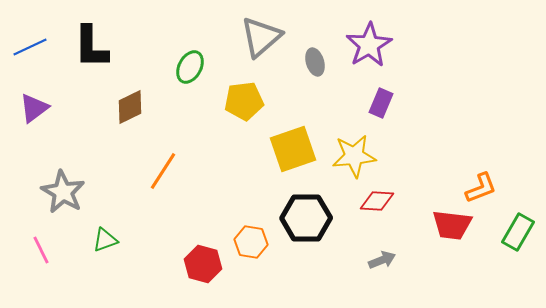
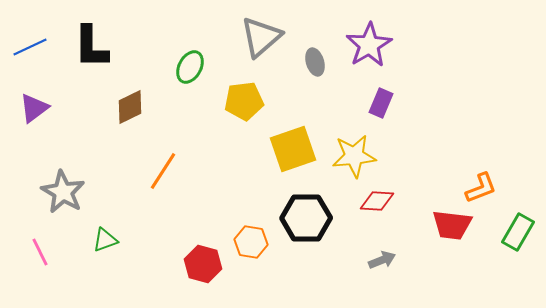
pink line: moved 1 px left, 2 px down
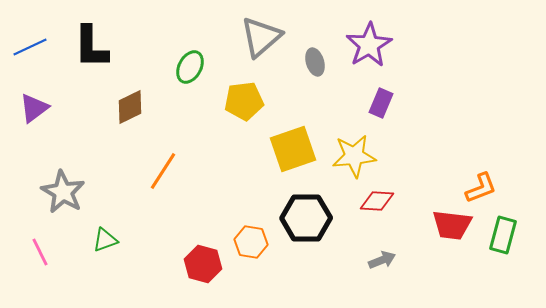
green rectangle: moved 15 px left, 3 px down; rotated 15 degrees counterclockwise
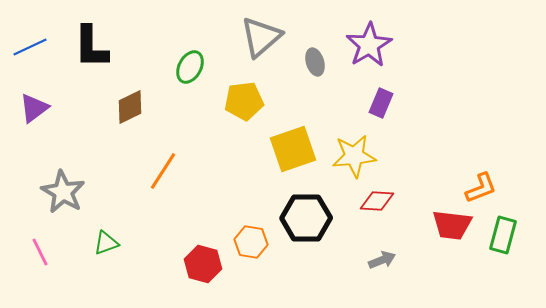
green triangle: moved 1 px right, 3 px down
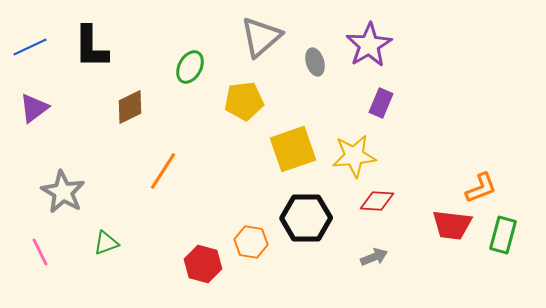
gray arrow: moved 8 px left, 3 px up
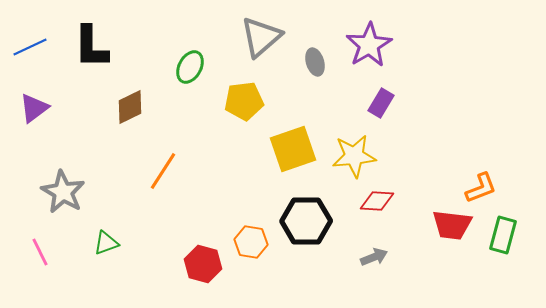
purple rectangle: rotated 8 degrees clockwise
black hexagon: moved 3 px down
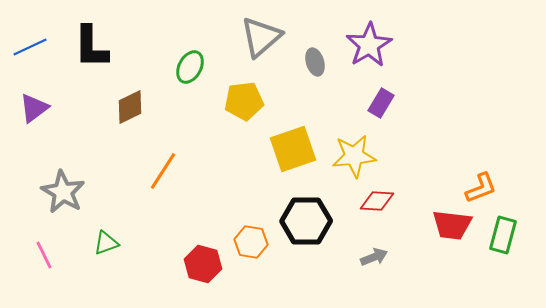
pink line: moved 4 px right, 3 px down
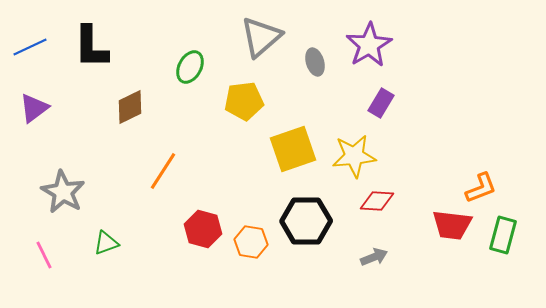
red hexagon: moved 35 px up
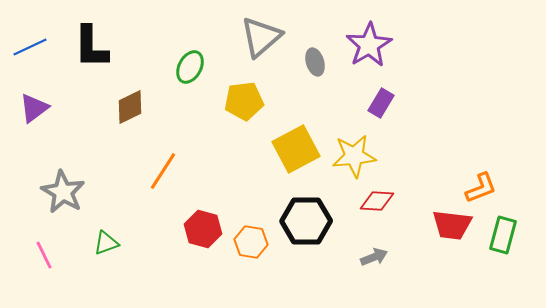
yellow square: moved 3 px right; rotated 9 degrees counterclockwise
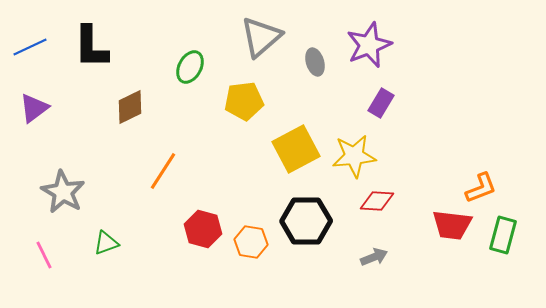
purple star: rotated 9 degrees clockwise
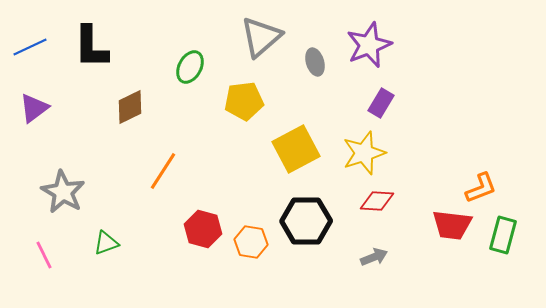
yellow star: moved 10 px right, 3 px up; rotated 12 degrees counterclockwise
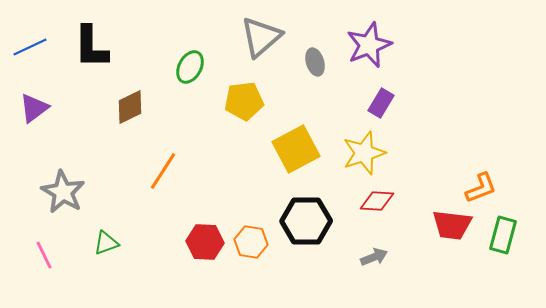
red hexagon: moved 2 px right, 13 px down; rotated 12 degrees counterclockwise
